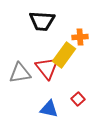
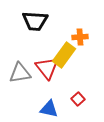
black trapezoid: moved 7 px left
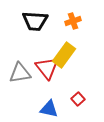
orange cross: moved 7 px left, 16 px up; rotated 14 degrees counterclockwise
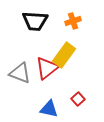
red triangle: rotated 30 degrees clockwise
gray triangle: rotated 30 degrees clockwise
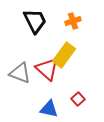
black trapezoid: rotated 120 degrees counterclockwise
red triangle: moved 1 px down; rotated 40 degrees counterclockwise
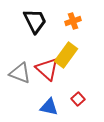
yellow rectangle: moved 2 px right
blue triangle: moved 2 px up
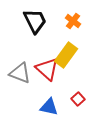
orange cross: rotated 35 degrees counterclockwise
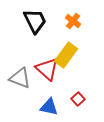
gray triangle: moved 5 px down
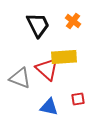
black trapezoid: moved 3 px right, 4 px down
yellow rectangle: moved 2 px left, 2 px down; rotated 50 degrees clockwise
red square: rotated 32 degrees clockwise
